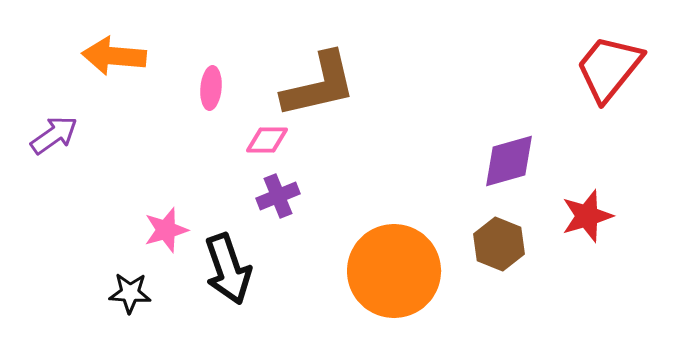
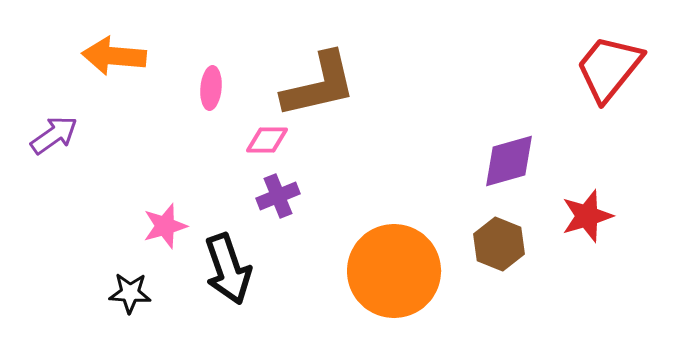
pink star: moved 1 px left, 4 px up
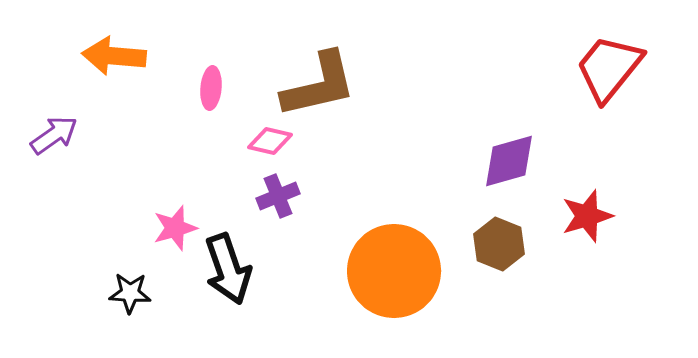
pink diamond: moved 3 px right, 1 px down; rotated 12 degrees clockwise
pink star: moved 10 px right, 2 px down
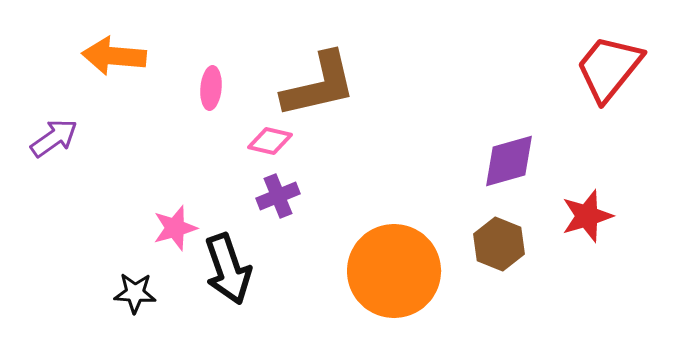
purple arrow: moved 3 px down
black star: moved 5 px right
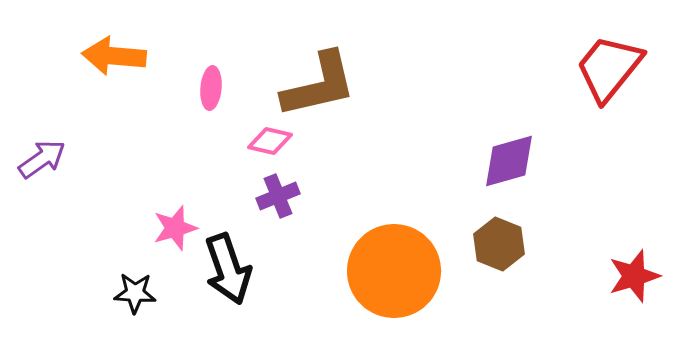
purple arrow: moved 12 px left, 21 px down
red star: moved 47 px right, 60 px down
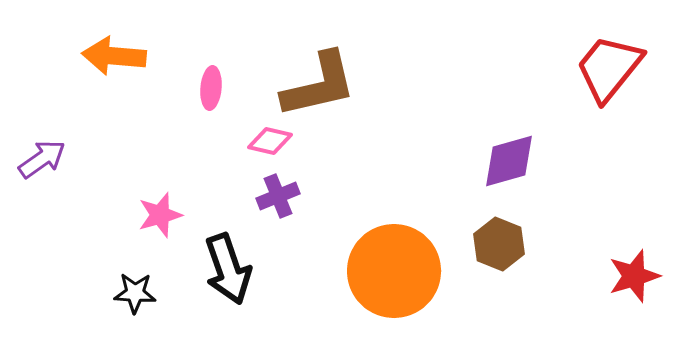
pink star: moved 15 px left, 13 px up
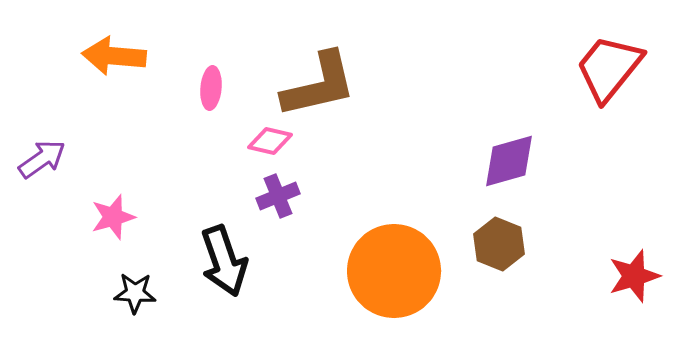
pink star: moved 47 px left, 2 px down
black arrow: moved 4 px left, 8 px up
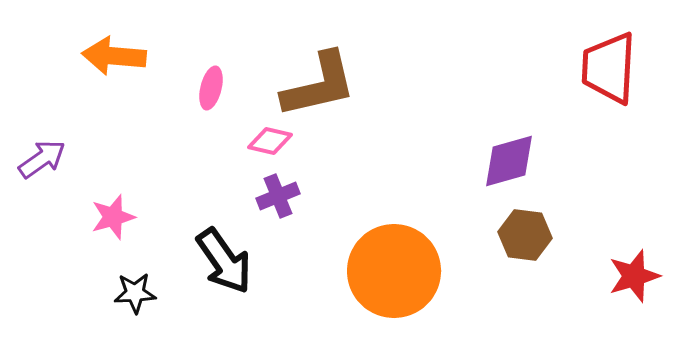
red trapezoid: rotated 36 degrees counterclockwise
pink ellipse: rotated 9 degrees clockwise
brown hexagon: moved 26 px right, 9 px up; rotated 15 degrees counterclockwise
black arrow: rotated 16 degrees counterclockwise
black star: rotated 6 degrees counterclockwise
